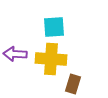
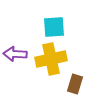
yellow cross: rotated 16 degrees counterclockwise
brown rectangle: moved 2 px right
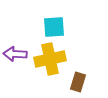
yellow cross: moved 1 px left
brown rectangle: moved 3 px right, 2 px up
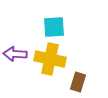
yellow cross: rotated 24 degrees clockwise
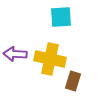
cyan square: moved 7 px right, 10 px up
brown rectangle: moved 5 px left, 1 px up
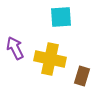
purple arrow: moved 6 px up; rotated 60 degrees clockwise
brown rectangle: moved 9 px right, 5 px up
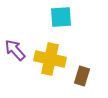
purple arrow: moved 2 px down; rotated 15 degrees counterclockwise
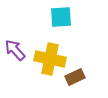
brown rectangle: moved 7 px left, 1 px down; rotated 48 degrees clockwise
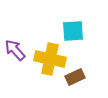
cyan square: moved 12 px right, 14 px down
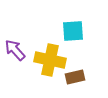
yellow cross: moved 1 px down
brown rectangle: rotated 12 degrees clockwise
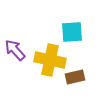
cyan square: moved 1 px left, 1 px down
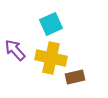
cyan square: moved 21 px left, 8 px up; rotated 20 degrees counterclockwise
yellow cross: moved 1 px right, 2 px up
